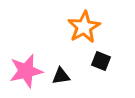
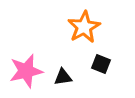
black square: moved 3 px down
black triangle: moved 2 px right, 1 px down
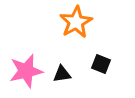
orange star: moved 8 px left, 5 px up
black triangle: moved 1 px left, 3 px up
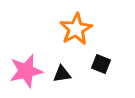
orange star: moved 7 px down
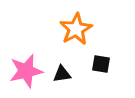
black square: rotated 12 degrees counterclockwise
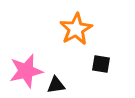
black triangle: moved 6 px left, 11 px down
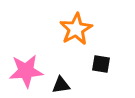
pink star: rotated 8 degrees clockwise
black triangle: moved 5 px right
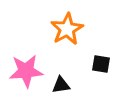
orange star: moved 9 px left
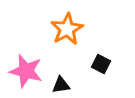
black square: rotated 18 degrees clockwise
pink star: rotated 20 degrees clockwise
